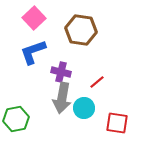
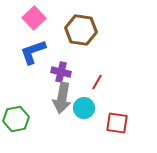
red line: rotated 21 degrees counterclockwise
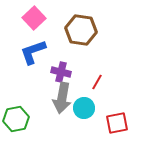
red square: rotated 20 degrees counterclockwise
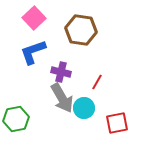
gray arrow: rotated 40 degrees counterclockwise
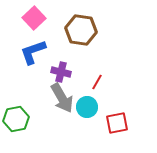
cyan circle: moved 3 px right, 1 px up
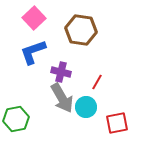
cyan circle: moved 1 px left
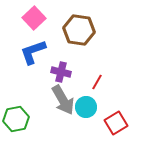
brown hexagon: moved 2 px left
gray arrow: moved 1 px right, 2 px down
red square: moved 1 px left; rotated 20 degrees counterclockwise
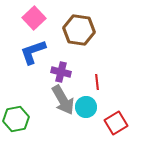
red line: rotated 35 degrees counterclockwise
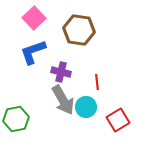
red square: moved 2 px right, 3 px up
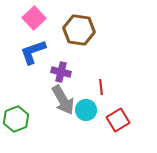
red line: moved 4 px right, 5 px down
cyan circle: moved 3 px down
green hexagon: rotated 10 degrees counterclockwise
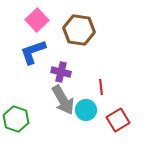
pink square: moved 3 px right, 2 px down
green hexagon: rotated 20 degrees counterclockwise
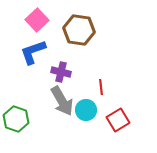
gray arrow: moved 1 px left, 1 px down
